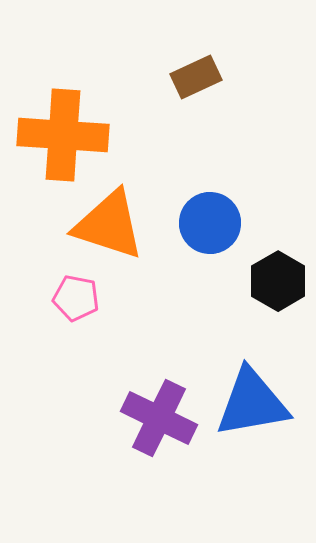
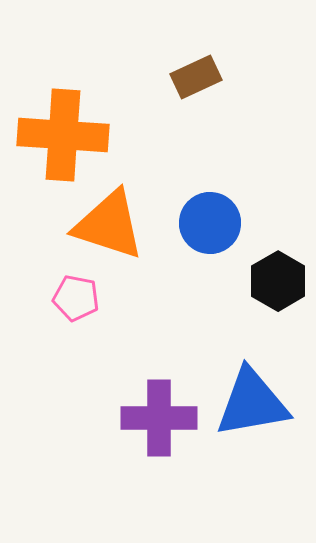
purple cross: rotated 26 degrees counterclockwise
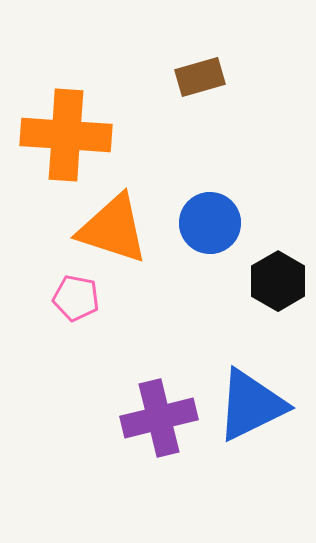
brown rectangle: moved 4 px right; rotated 9 degrees clockwise
orange cross: moved 3 px right
orange triangle: moved 4 px right, 4 px down
blue triangle: moved 1 px left, 2 px down; rotated 16 degrees counterclockwise
purple cross: rotated 14 degrees counterclockwise
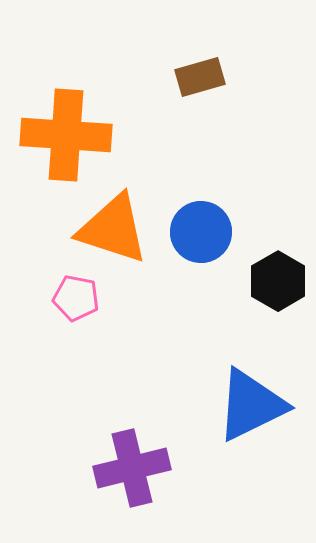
blue circle: moved 9 px left, 9 px down
purple cross: moved 27 px left, 50 px down
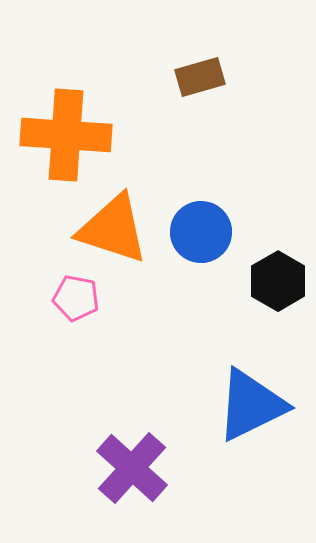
purple cross: rotated 34 degrees counterclockwise
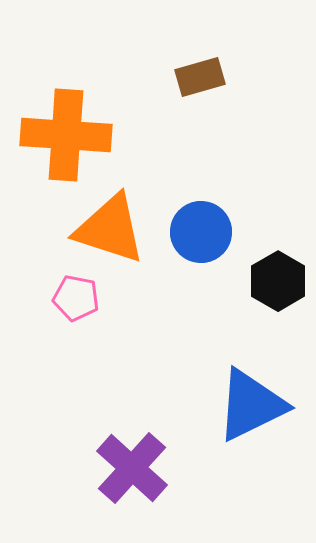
orange triangle: moved 3 px left
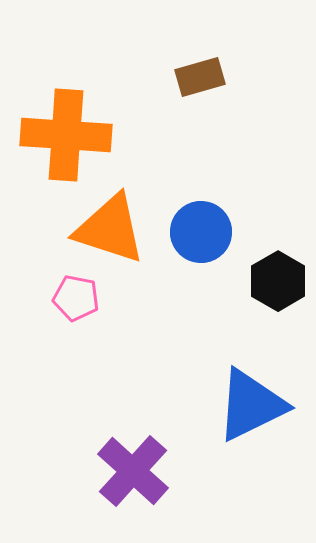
purple cross: moved 1 px right, 3 px down
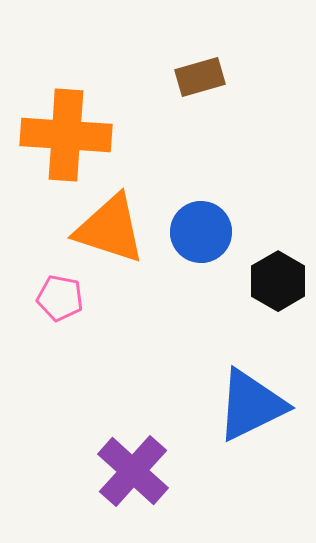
pink pentagon: moved 16 px left
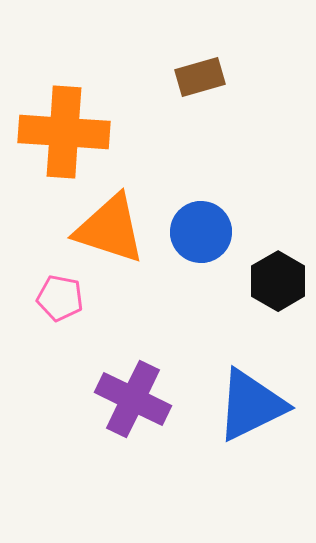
orange cross: moved 2 px left, 3 px up
purple cross: moved 72 px up; rotated 16 degrees counterclockwise
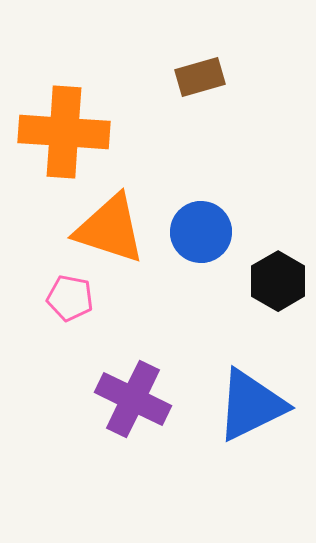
pink pentagon: moved 10 px right
